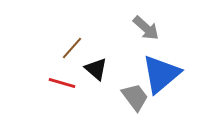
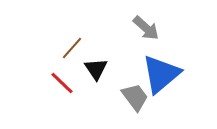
black triangle: rotated 15 degrees clockwise
red line: rotated 28 degrees clockwise
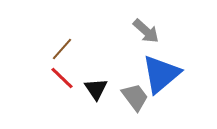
gray arrow: moved 3 px down
brown line: moved 10 px left, 1 px down
black triangle: moved 20 px down
red line: moved 5 px up
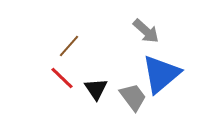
brown line: moved 7 px right, 3 px up
gray trapezoid: moved 2 px left
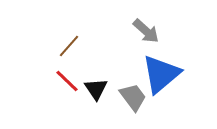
red line: moved 5 px right, 3 px down
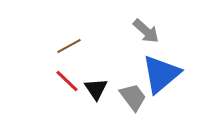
brown line: rotated 20 degrees clockwise
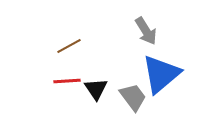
gray arrow: rotated 16 degrees clockwise
red line: rotated 48 degrees counterclockwise
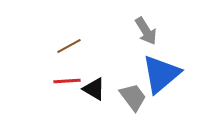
black triangle: moved 2 px left; rotated 25 degrees counterclockwise
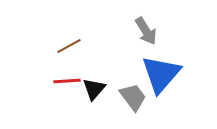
blue triangle: rotated 9 degrees counterclockwise
black triangle: rotated 40 degrees clockwise
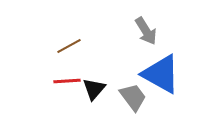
blue triangle: rotated 42 degrees counterclockwise
